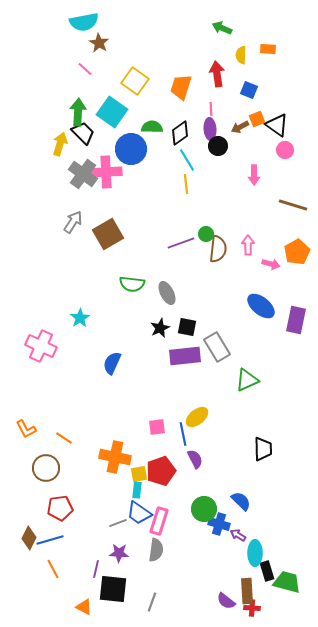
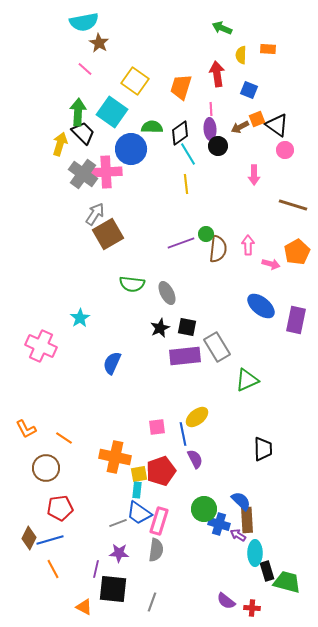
cyan line at (187, 160): moved 1 px right, 6 px up
gray arrow at (73, 222): moved 22 px right, 8 px up
brown rectangle at (247, 591): moved 71 px up
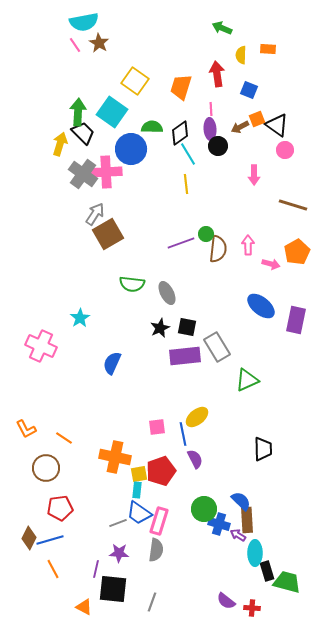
pink line at (85, 69): moved 10 px left, 24 px up; rotated 14 degrees clockwise
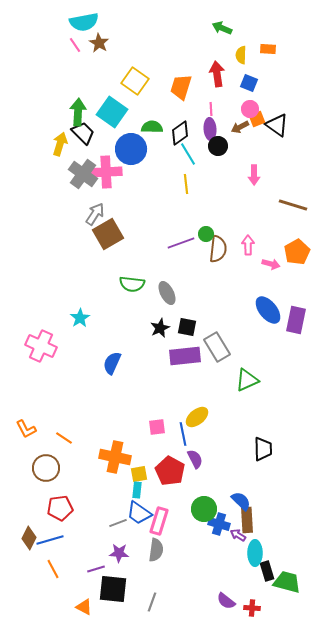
blue square at (249, 90): moved 7 px up
pink circle at (285, 150): moved 35 px left, 41 px up
blue ellipse at (261, 306): moved 7 px right, 4 px down; rotated 12 degrees clockwise
red pentagon at (161, 471): moved 9 px right; rotated 24 degrees counterclockwise
purple line at (96, 569): rotated 60 degrees clockwise
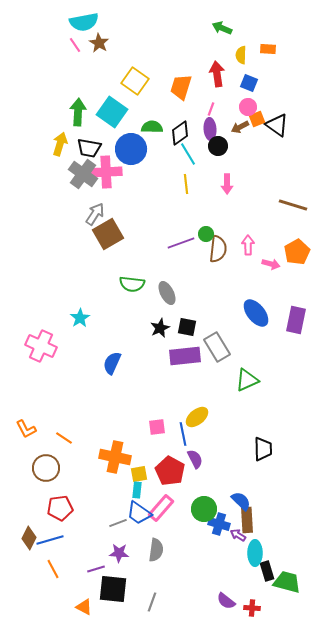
pink line at (211, 109): rotated 24 degrees clockwise
pink circle at (250, 109): moved 2 px left, 2 px up
black trapezoid at (83, 133): moved 6 px right, 15 px down; rotated 145 degrees clockwise
pink arrow at (254, 175): moved 27 px left, 9 px down
blue ellipse at (268, 310): moved 12 px left, 3 px down
pink rectangle at (159, 521): moved 2 px right, 13 px up; rotated 24 degrees clockwise
